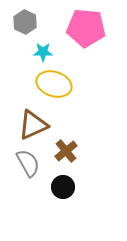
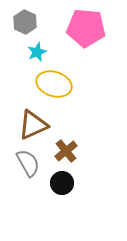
cyan star: moved 6 px left; rotated 24 degrees counterclockwise
black circle: moved 1 px left, 4 px up
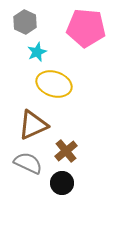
gray semicircle: rotated 36 degrees counterclockwise
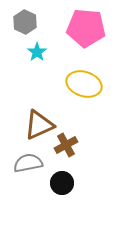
cyan star: rotated 12 degrees counterclockwise
yellow ellipse: moved 30 px right
brown triangle: moved 6 px right
brown cross: moved 6 px up; rotated 10 degrees clockwise
gray semicircle: rotated 36 degrees counterclockwise
